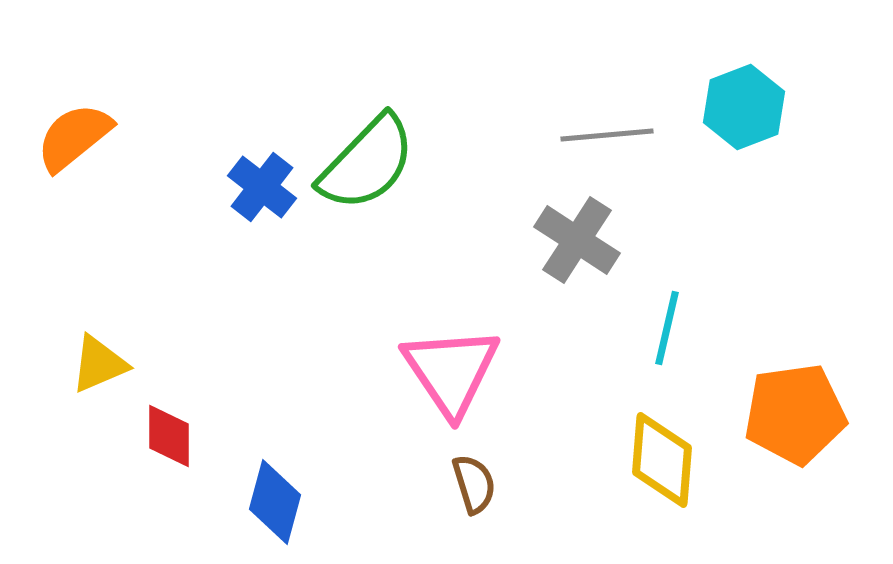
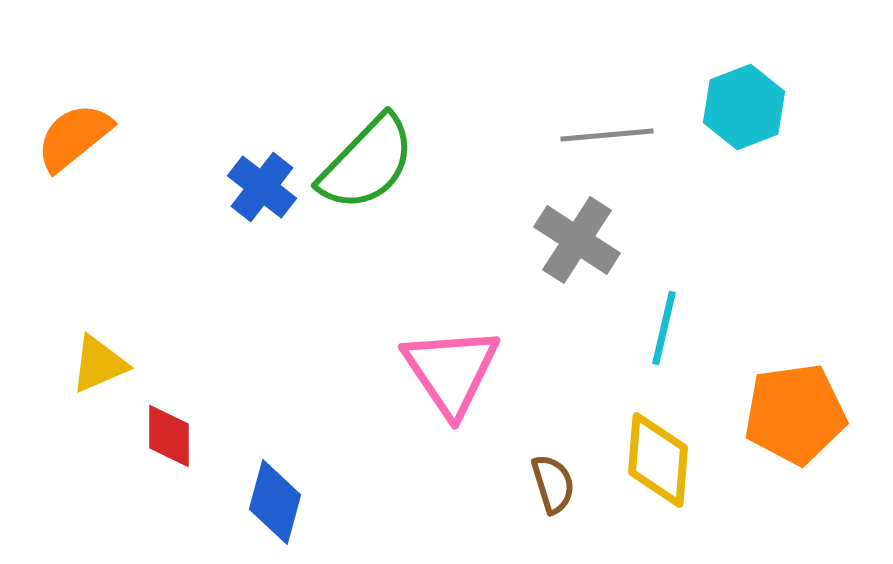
cyan line: moved 3 px left
yellow diamond: moved 4 px left
brown semicircle: moved 79 px right
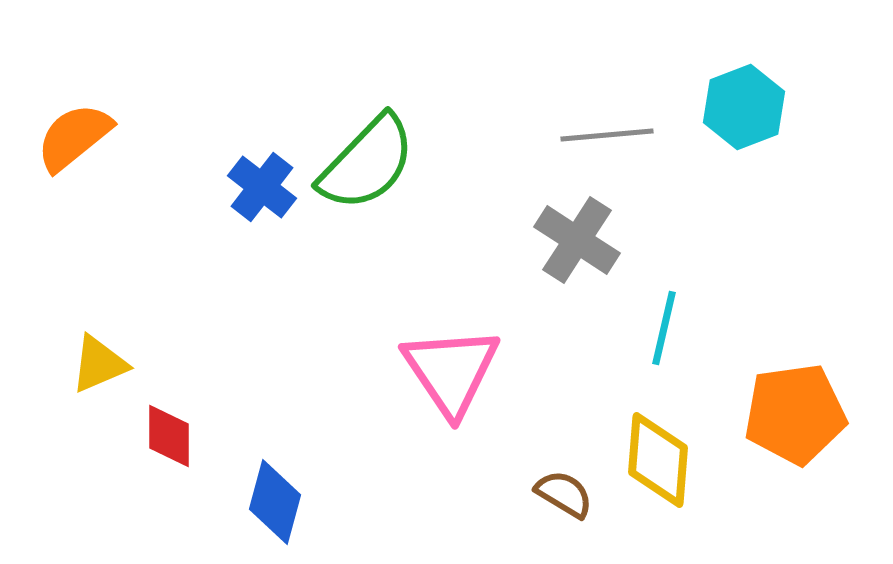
brown semicircle: moved 11 px right, 10 px down; rotated 42 degrees counterclockwise
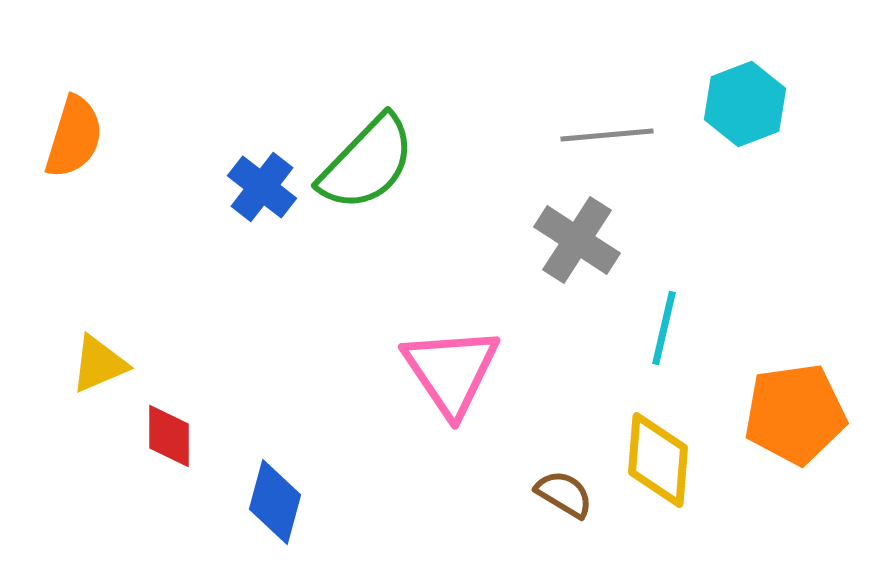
cyan hexagon: moved 1 px right, 3 px up
orange semicircle: rotated 146 degrees clockwise
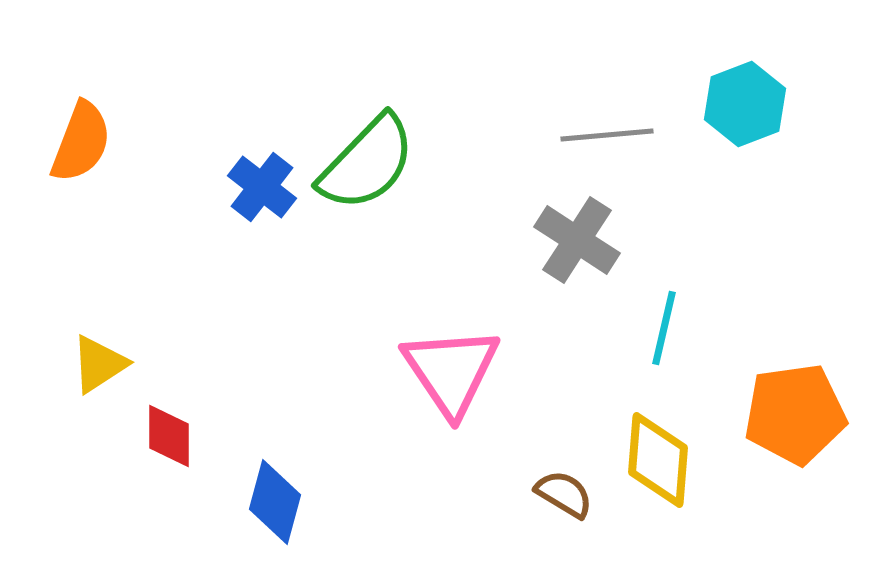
orange semicircle: moved 7 px right, 5 px down; rotated 4 degrees clockwise
yellow triangle: rotated 10 degrees counterclockwise
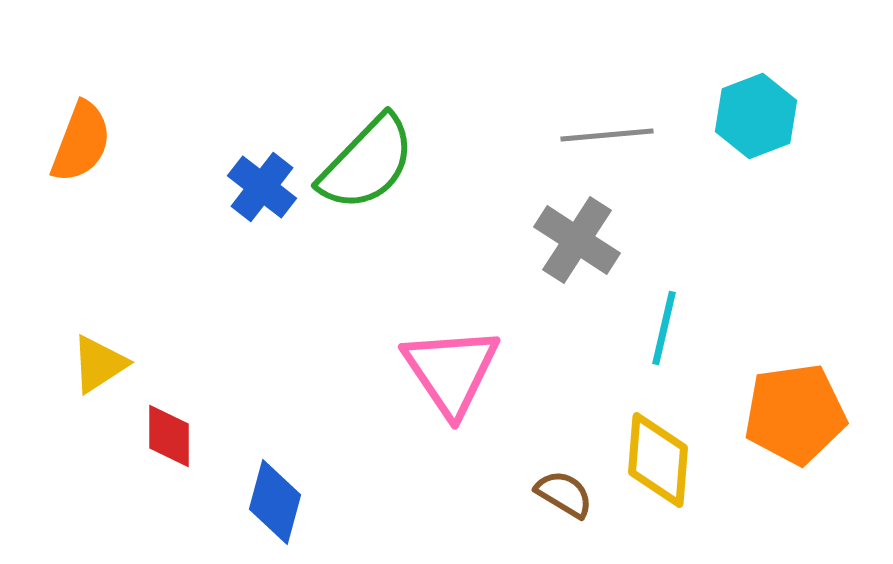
cyan hexagon: moved 11 px right, 12 px down
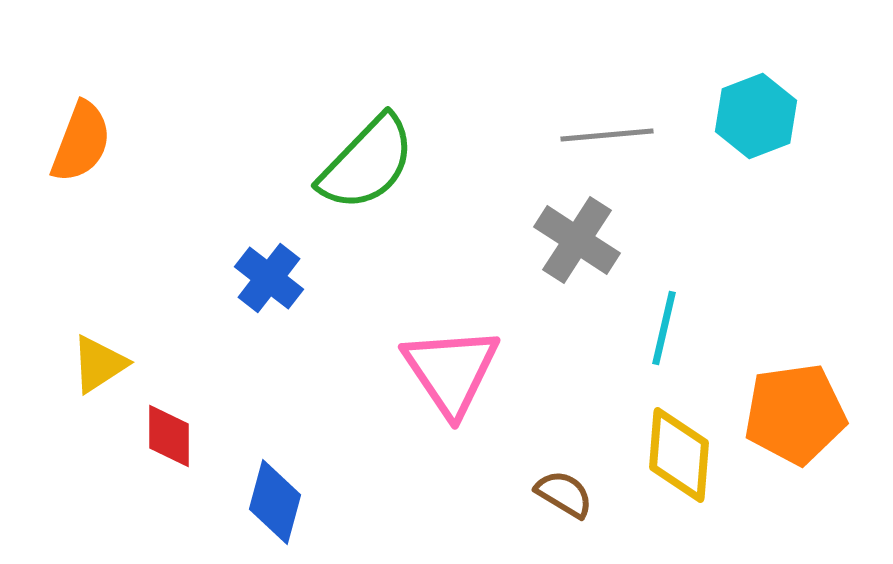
blue cross: moved 7 px right, 91 px down
yellow diamond: moved 21 px right, 5 px up
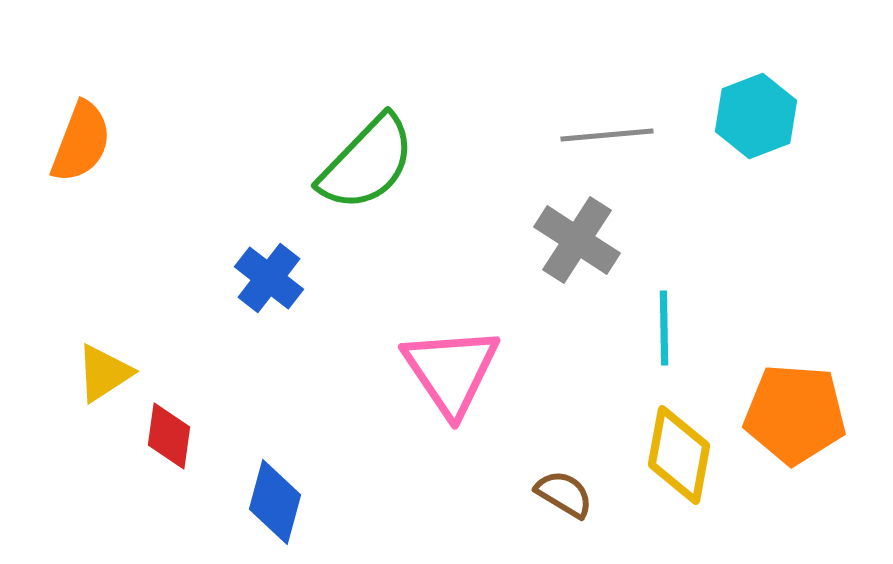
cyan line: rotated 14 degrees counterclockwise
yellow triangle: moved 5 px right, 9 px down
orange pentagon: rotated 12 degrees clockwise
red diamond: rotated 8 degrees clockwise
yellow diamond: rotated 6 degrees clockwise
